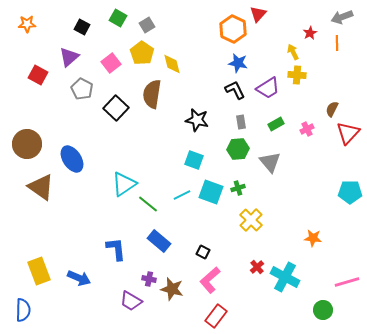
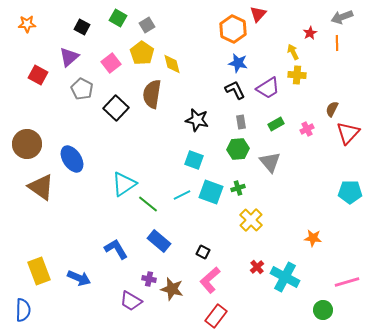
blue L-shape at (116, 249): rotated 25 degrees counterclockwise
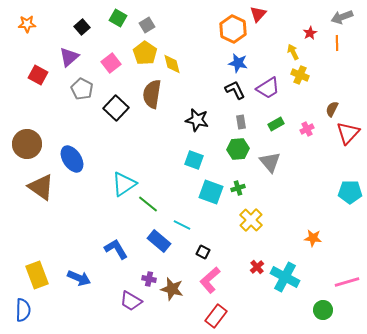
black square at (82, 27): rotated 21 degrees clockwise
yellow pentagon at (142, 53): moved 3 px right
yellow cross at (297, 75): moved 3 px right; rotated 18 degrees clockwise
cyan line at (182, 195): moved 30 px down; rotated 54 degrees clockwise
yellow rectangle at (39, 271): moved 2 px left, 4 px down
